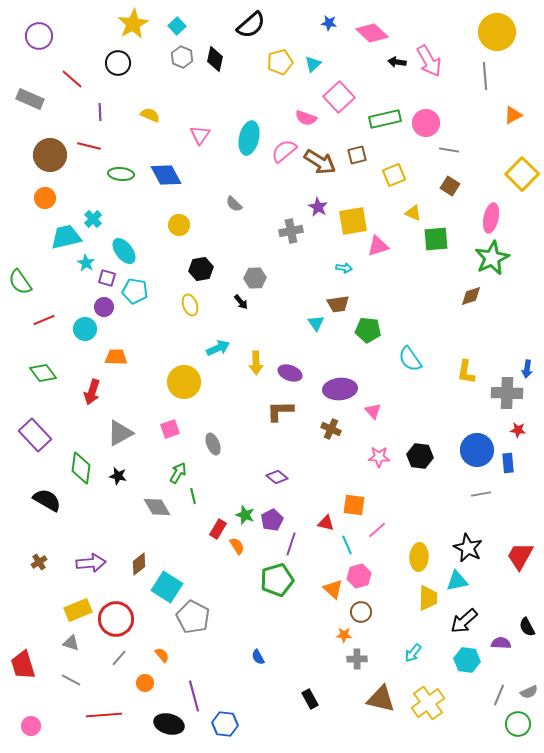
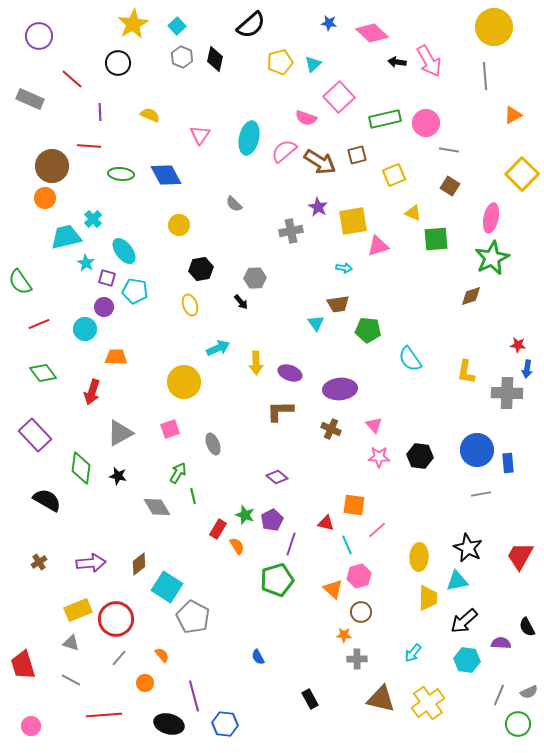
yellow circle at (497, 32): moved 3 px left, 5 px up
red line at (89, 146): rotated 10 degrees counterclockwise
brown circle at (50, 155): moved 2 px right, 11 px down
red line at (44, 320): moved 5 px left, 4 px down
pink triangle at (373, 411): moved 1 px right, 14 px down
red star at (518, 430): moved 85 px up
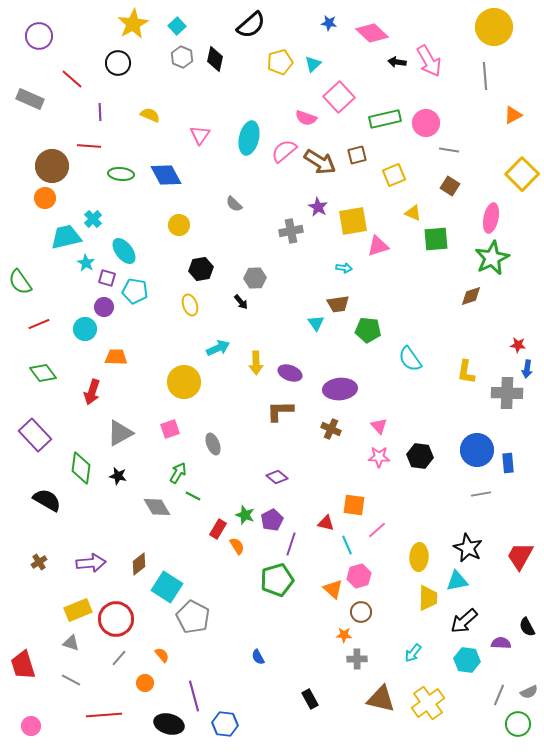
pink triangle at (374, 425): moved 5 px right, 1 px down
green line at (193, 496): rotated 49 degrees counterclockwise
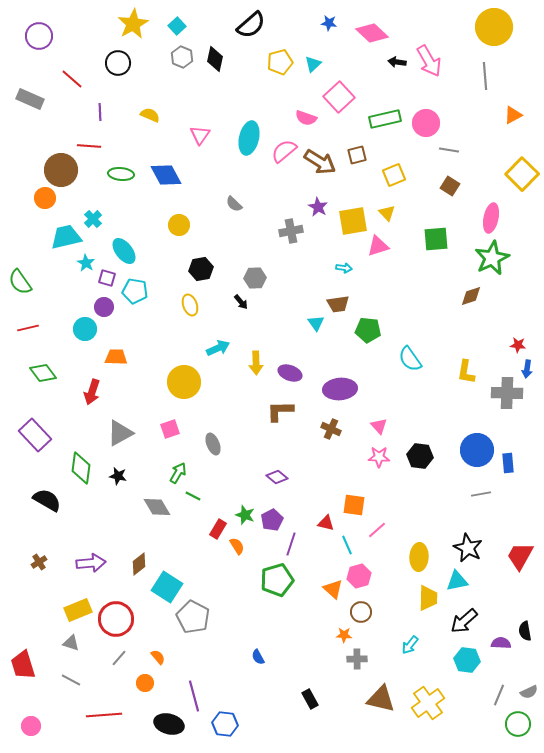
brown circle at (52, 166): moved 9 px right, 4 px down
yellow triangle at (413, 213): moved 26 px left; rotated 24 degrees clockwise
red line at (39, 324): moved 11 px left, 4 px down; rotated 10 degrees clockwise
black semicircle at (527, 627): moved 2 px left, 4 px down; rotated 18 degrees clockwise
cyan arrow at (413, 653): moved 3 px left, 8 px up
orange semicircle at (162, 655): moved 4 px left, 2 px down
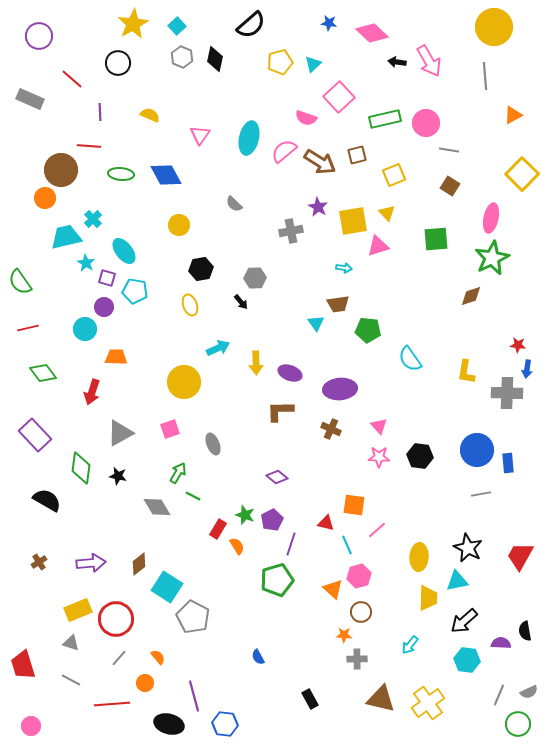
red line at (104, 715): moved 8 px right, 11 px up
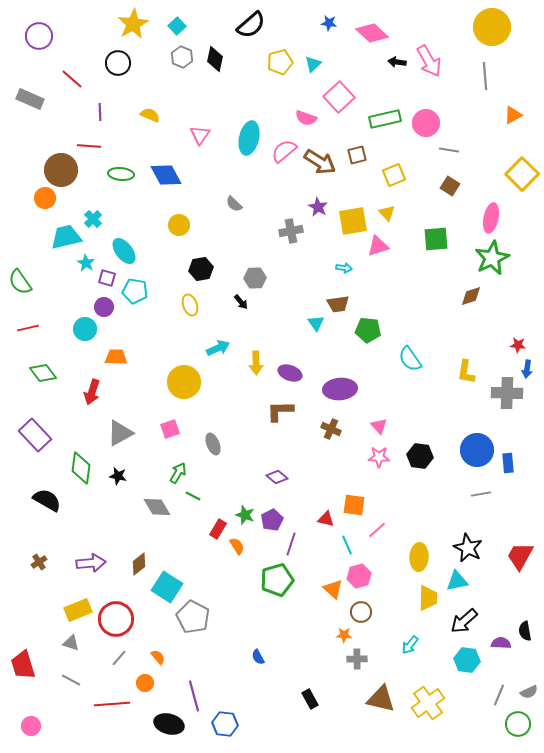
yellow circle at (494, 27): moved 2 px left
red triangle at (326, 523): moved 4 px up
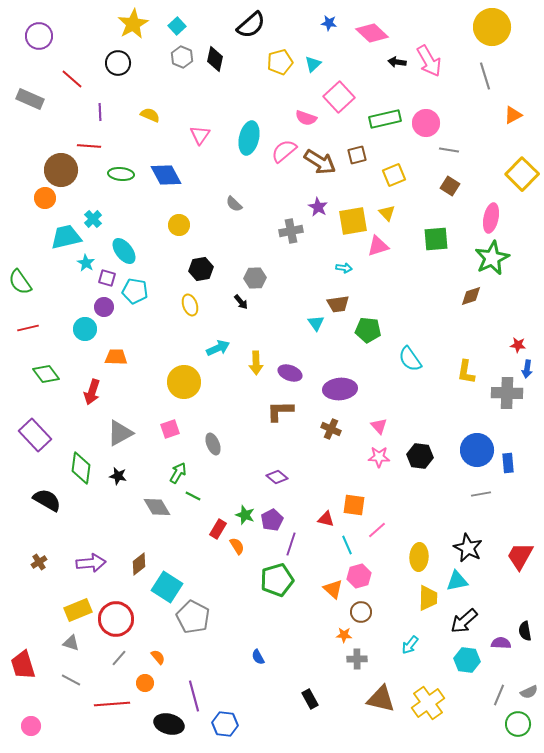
gray line at (485, 76): rotated 12 degrees counterclockwise
green diamond at (43, 373): moved 3 px right, 1 px down
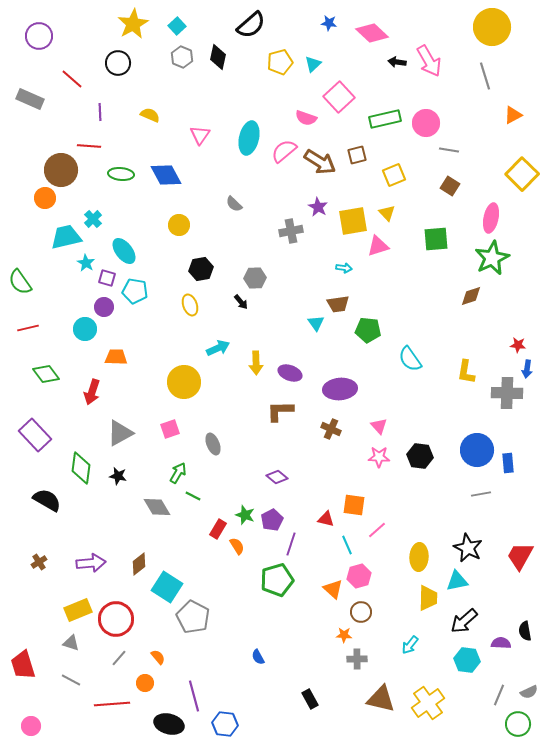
black diamond at (215, 59): moved 3 px right, 2 px up
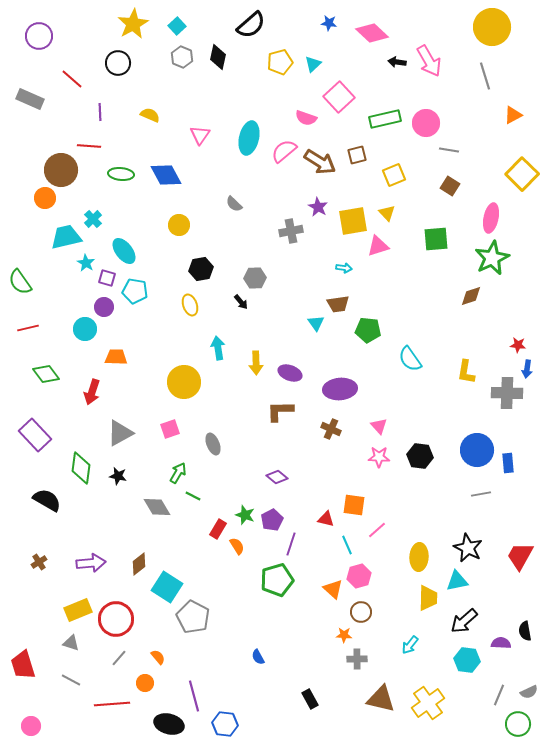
cyan arrow at (218, 348): rotated 75 degrees counterclockwise
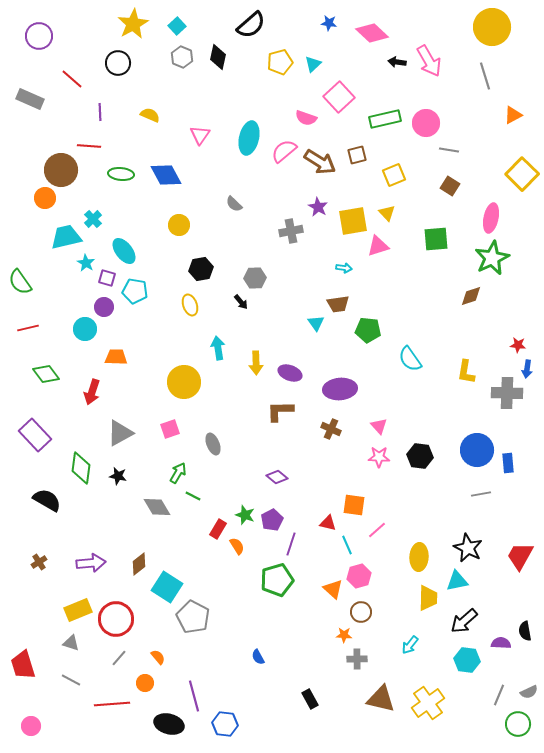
red triangle at (326, 519): moved 2 px right, 4 px down
